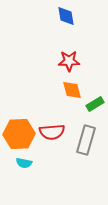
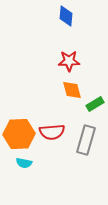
blue diamond: rotated 15 degrees clockwise
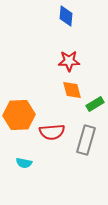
orange hexagon: moved 19 px up
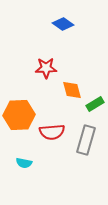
blue diamond: moved 3 px left, 8 px down; rotated 60 degrees counterclockwise
red star: moved 23 px left, 7 px down
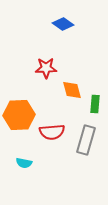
green rectangle: rotated 54 degrees counterclockwise
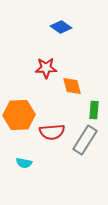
blue diamond: moved 2 px left, 3 px down
orange diamond: moved 4 px up
green rectangle: moved 1 px left, 6 px down
gray rectangle: moved 1 px left; rotated 16 degrees clockwise
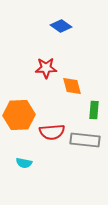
blue diamond: moved 1 px up
gray rectangle: rotated 64 degrees clockwise
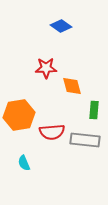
orange hexagon: rotated 8 degrees counterclockwise
cyan semicircle: rotated 56 degrees clockwise
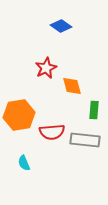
red star: rotated 25 degrees counterclockwise
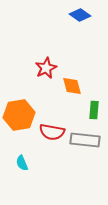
blue diamond: moved 19 px right, 11 px up
red semicircle: rotated 15 degrees clockwise
cyan semicircle: moved 2 px left
